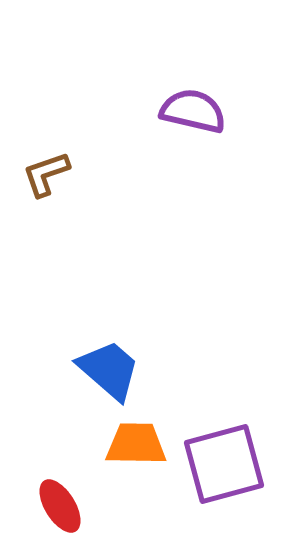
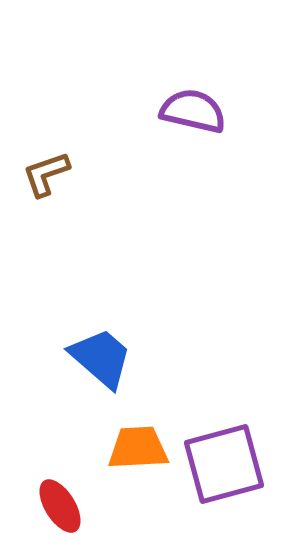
blue trapezoid: moved 8 px left, 12 px up
orange trapezoid: moved 2 px right, 4 px down; rotated 4 degrees counterclockwise
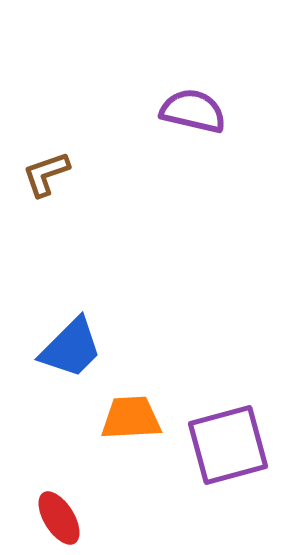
blue trapezoid: moved 30 px left, 10 px up; rotated 94 degrees clockwise
orange trapezoid: moved 7 px left, 30 px up
purple square: moved 4 px right, 19 px up
red ellipse: moved 1 px left, 12 px down
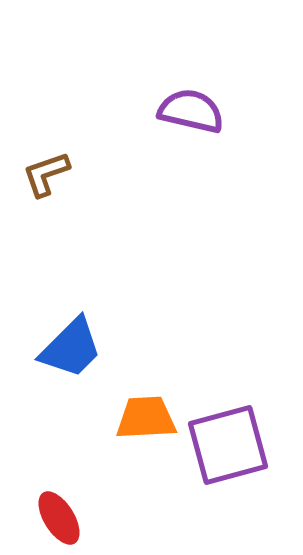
purple semicircle: moved 2 px left
orange trapezoid: moved 15 px right
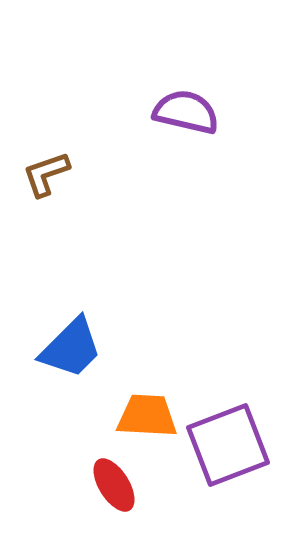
purple semicircle: moved 5 px left, 1 px down
orange trapezoid: moved 1 px right, 2 px up; rotated 6 degrees clockwise
purple square: rotated 6 degrees counterclockwise
red ellipse: moved 55 px right, 33 px up
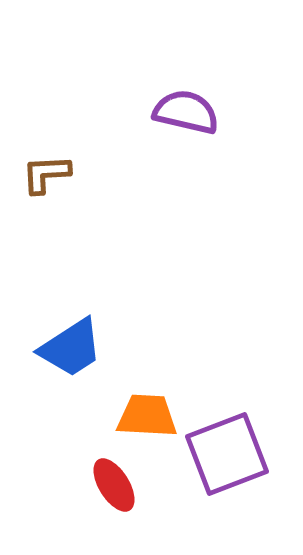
brown L-shape: rotated 16 degrees clockwise
blue trapezoid: rotated 12 degrees clockwise
purple square: moved 1 px left, 9 px down
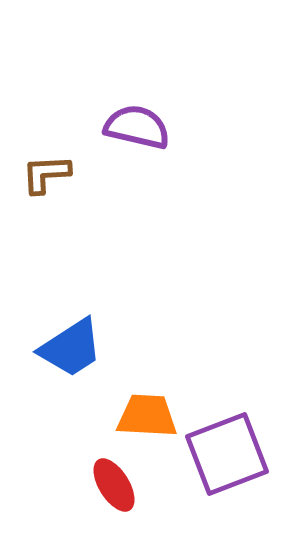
purple semicircle: moved 49 px left, 15 px down
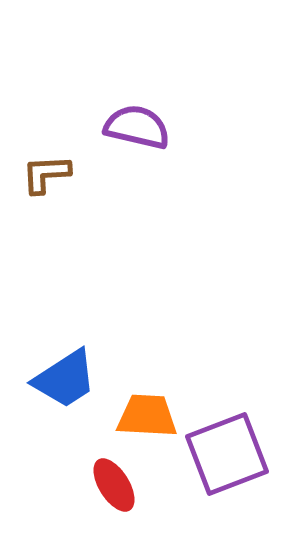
blue trapezoid: moved 6 px left, 31 px down
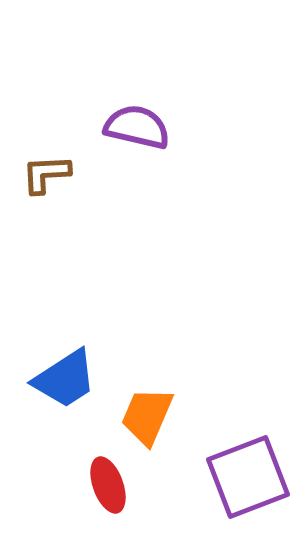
orange trapezoid: rotated 70 degrees counterclockwise
purple square: moved 21 px right, 23 px down
red ellipse: moved 6 px left; rotated 12 degrees clockwise
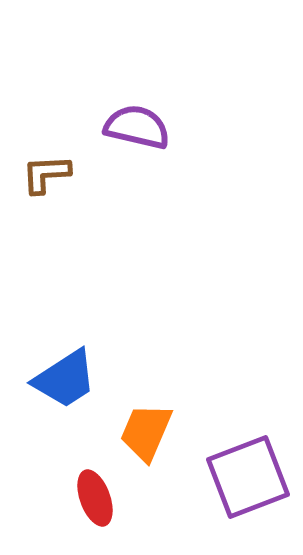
orange trapezoid: moved 1 px left, 16 px down
red ellipse: moved 13 px left, 13 px down
